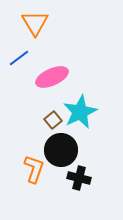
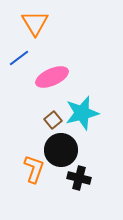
cyan star: moved 2 px right, 1 px down; rotated 12 degrees clockwise
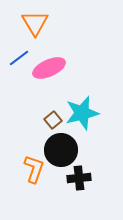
pink ellipse: moved 3 px left, 9 px up
black cross: rotated 20 degrees counterclockwise
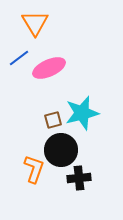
brown square: rotated 24 degrees clockwise
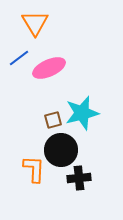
orange L-shape: rotated 16 degrees counterclockwise
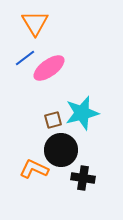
blue line: moved 6 px right
pink ellipse: rotated 12 degrees counterclockwise
orange L-shape: rotated 68 degrees counterclockwise
black cross: moved 4 px right; rotated 15 degrees clockwise
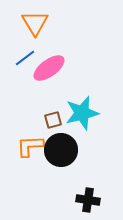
orange L-shape: moved 4 px left, 23 px up; rotated 28 degrees counterclockwise
black cross: moved 5 px right, 22 px down
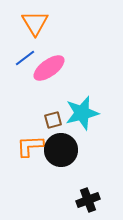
black cross: rotated 30 degrees counterclockwise
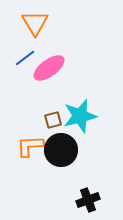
cyan star: moved 2 px left, 3 px down
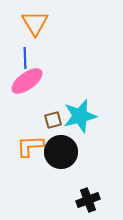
blue line: rotated 55 degrees counterclockwise
pink ellipse: moved 22 px left, 13 px down
black circle: moved 2 px down
